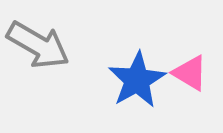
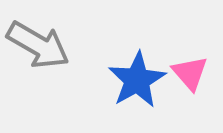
pink triangle: rotated 18 degrees clockwise
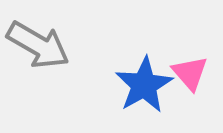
blue star: moved 7 px right, 5 px down
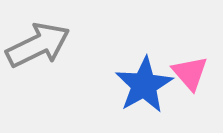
gray arrow: rotated 56 degrees counterclockwise
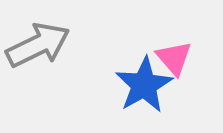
pink triangle: moved 16 px left, 15 px up
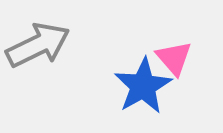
blue star: moved 1 px left, 1 px down
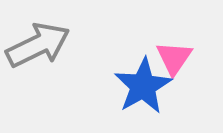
pink triangle: rotated 15 degrees clockwise
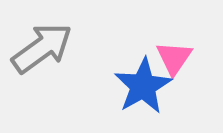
gray arrow: moved 4 px right, 3 px down; rotated 10 degrees counterclockwise
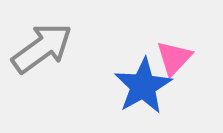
pink triangle: rotated 9 degrees clockwise
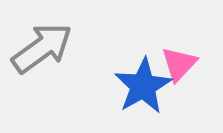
pink triangle: moved 5 px right, 6 px down
